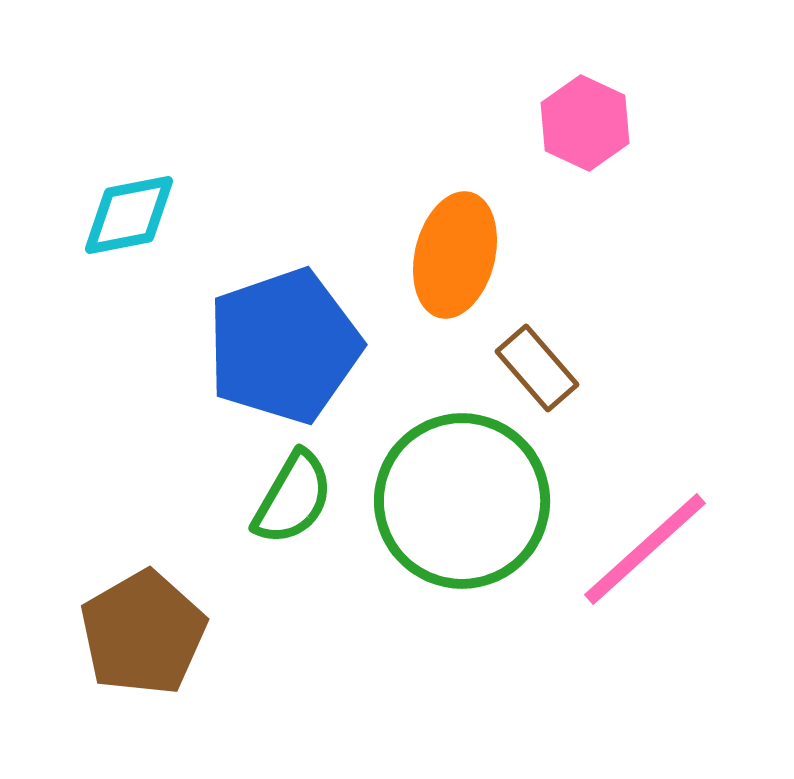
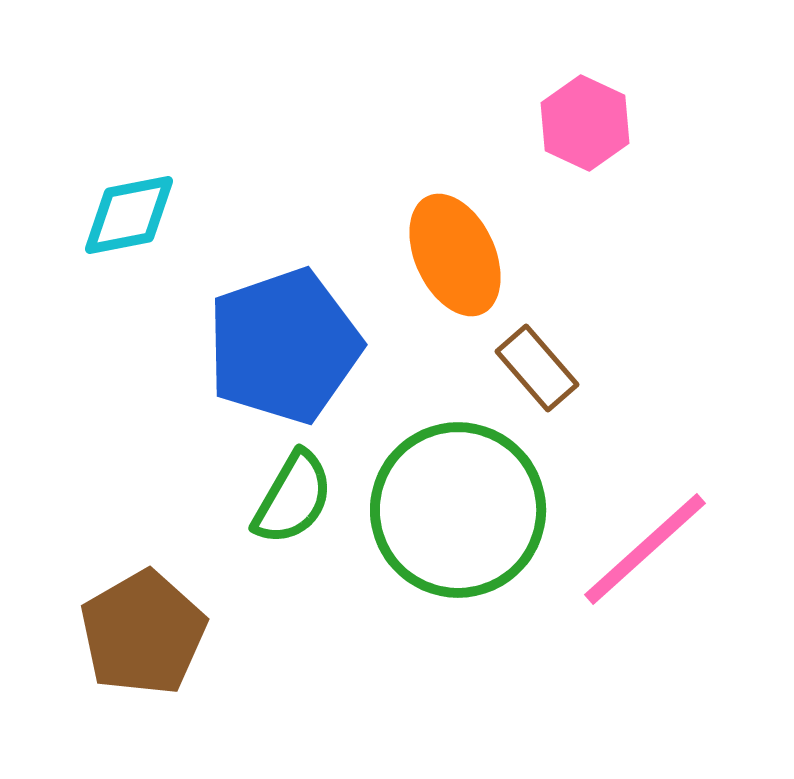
orange ellipse: rotated 39 degrees counterclockwise
green circle: moved 4 px left, 9 px down
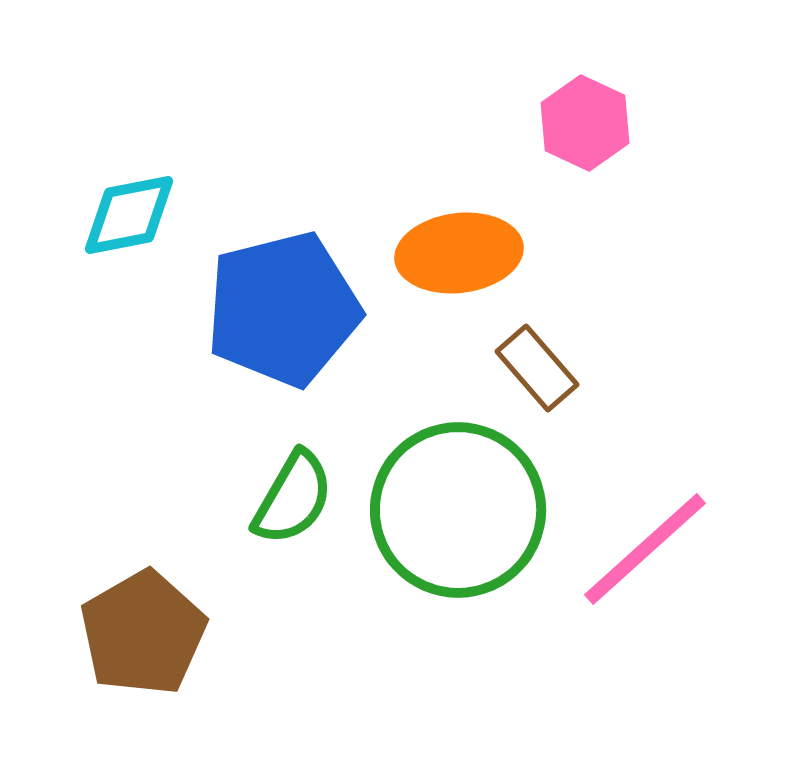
orange ellipse: moved 4 px right, 2 px up; rotated 72 degrees counterclockwise
blue pentagon: moved 1 px left, 37 px up; rotated 5 degrees clockwise
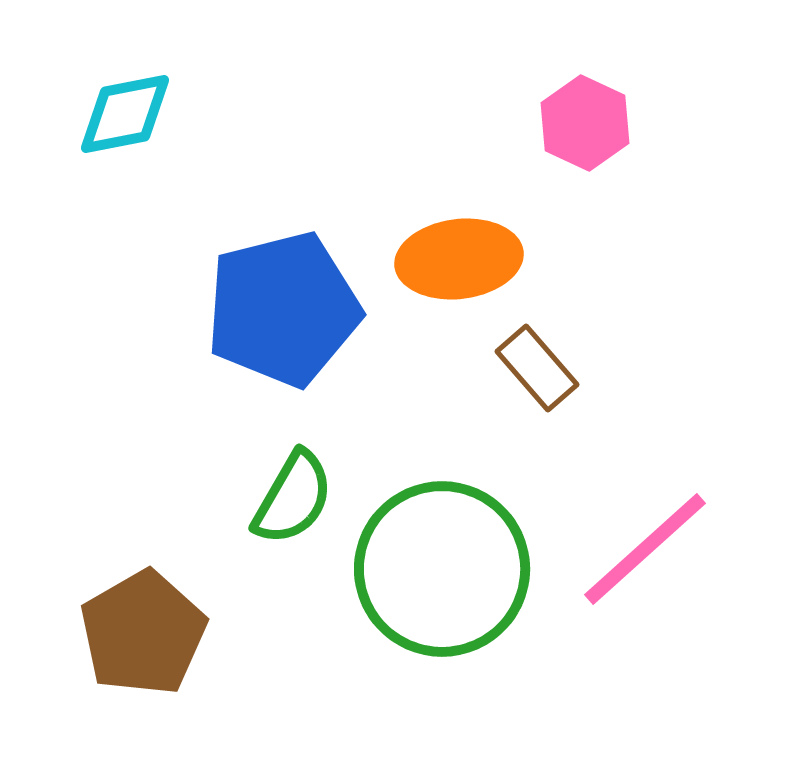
cyan diamond: moved 4 px left, 101 px up
orange ellipse: moved 6 px down
green circle: moved 16 px left, 59 px down
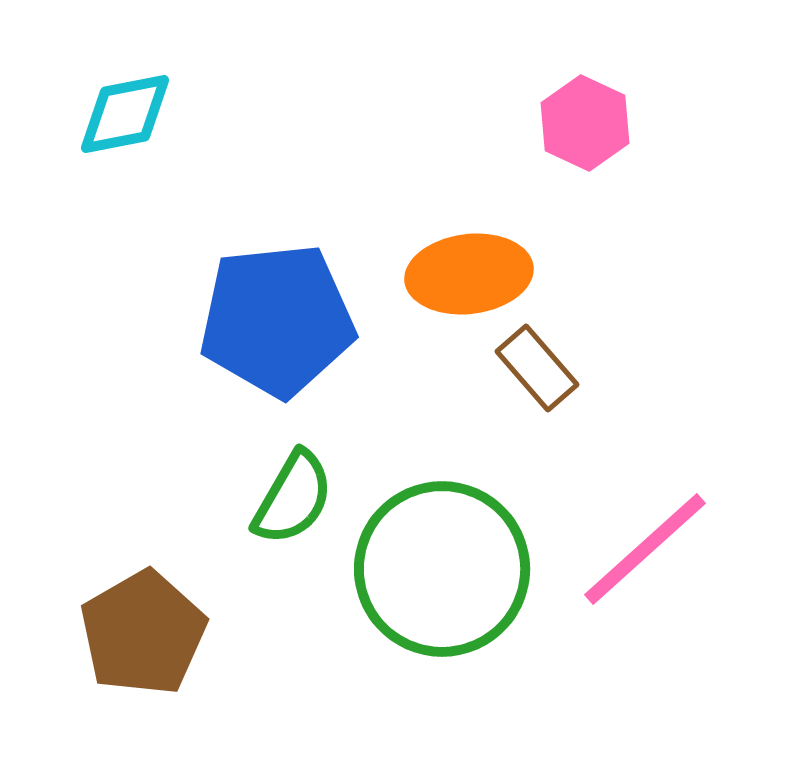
orange ellipse: moved 10 px right, 15 px down
blue pentagon: moved 6 px left, 11 px down; rotated 8 degrees clockwise
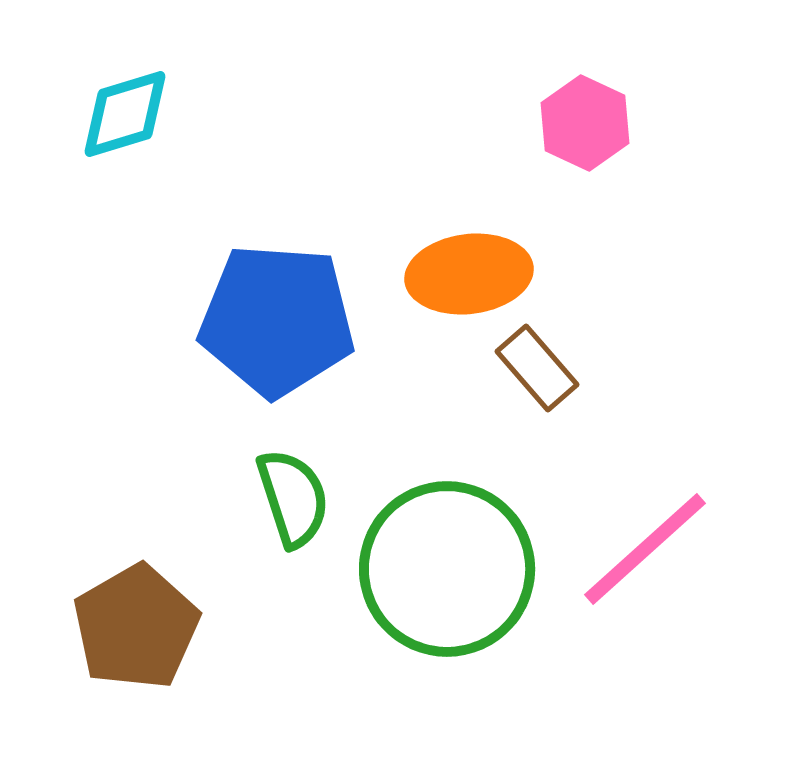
cyan diamond: rotated 6 degrees counterclockwise
blue pentagon: rotated 10 degrees clockwise
green semicircle: rotated 48 degrees counterclockwise
green circle: moved 5 px right
brown pentagon: moved 7 px left, 6 px up
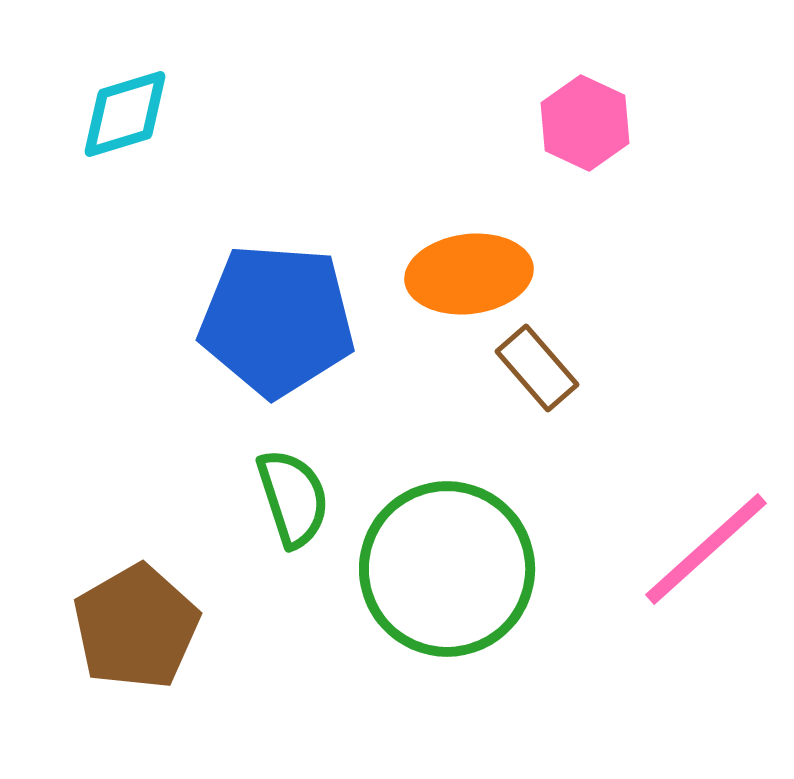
pink line: moved 61 px right
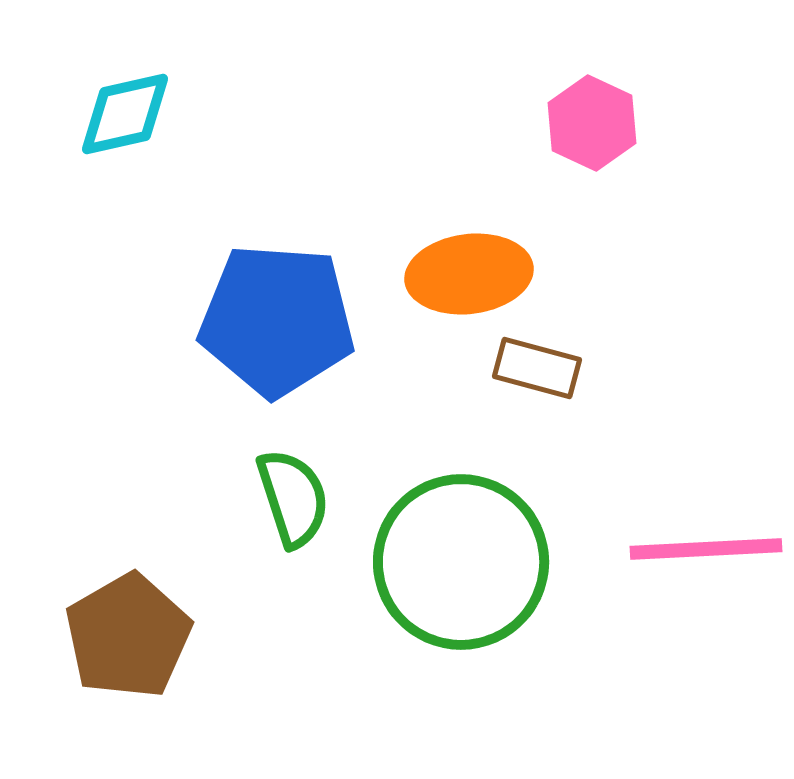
cyan diamond: rotated 4 degrees clockwise
pink hexagon: moved 7 px right
brown rectangle: rotated 34 degrees counterclockwise
pink line: rotated 39 degrees clockwise
green circle: moved 14 px right, 7 px up
brown pentagon: moved 8 px left, 9 px down
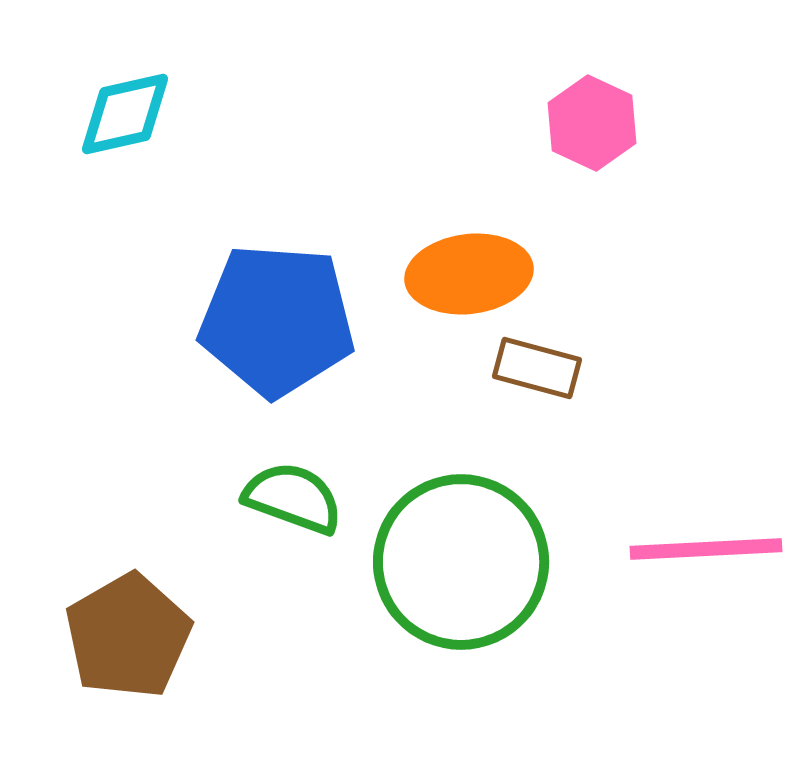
green semicircle: rotated 52 degrees counterclockwise
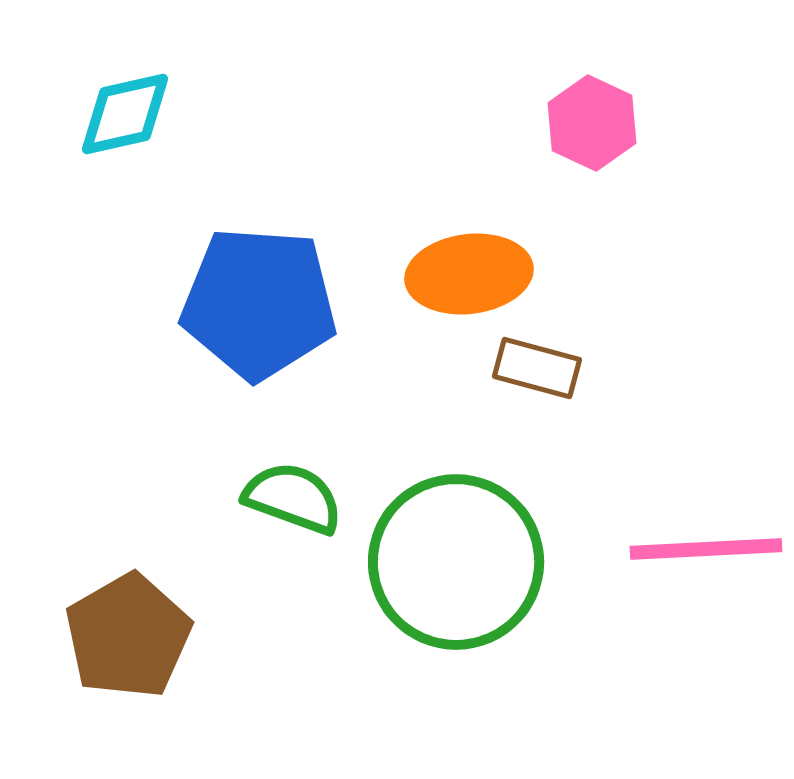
blue pentagon: moved 18 px left, 17 px up
green circle: moved 5 px left
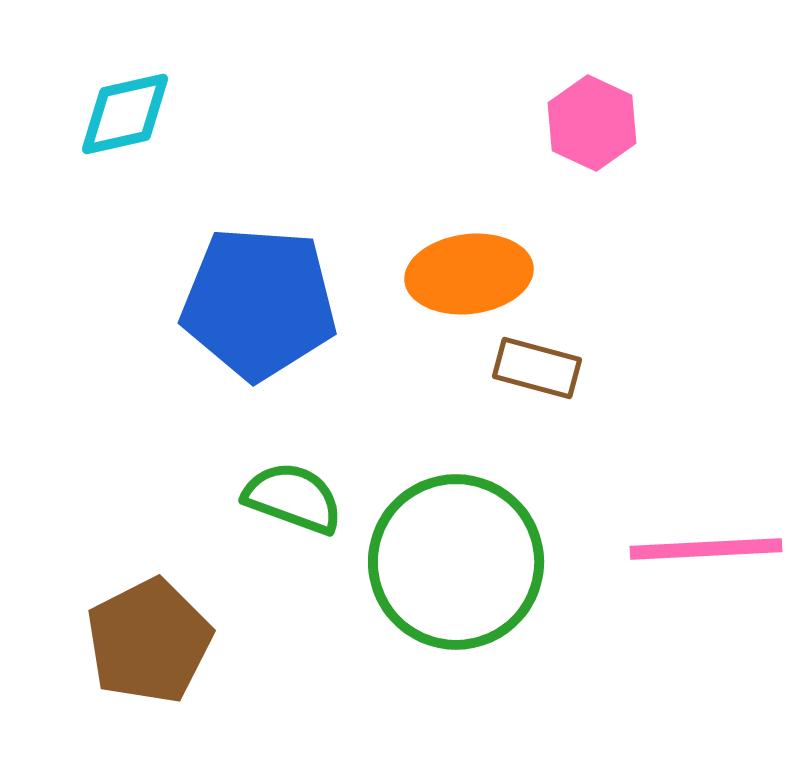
brown pentagon: moved 21 px right, 5 px down; rotated 3 degrees clockwise
